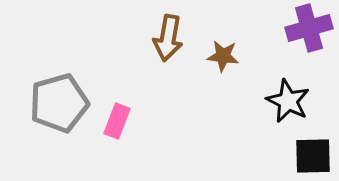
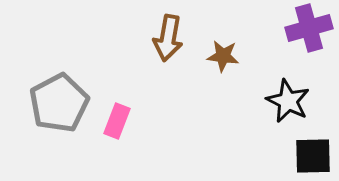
gray pentagon: rotated 12 degrees counterclockwise
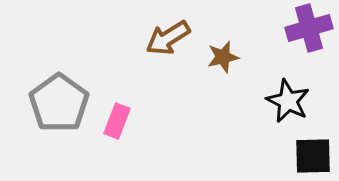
brown arrow: rotated 48 degrees clockwise
brown star: moved 1 px down; rotated 20 degrees counterclockwise
gray pentagon: rotated 8 degrees counterclockwise
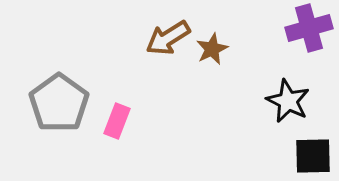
brown star: moved 11 px left, 8 px up; rotated 12 degrees counterclockwise
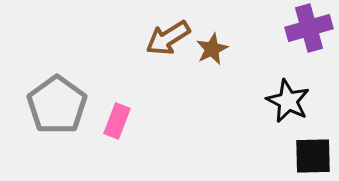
gray pentagon: moved 2 px left, 2 px down
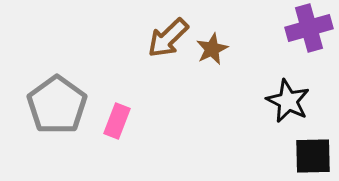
brown arrow: rotated 12 degrees counterclockwise
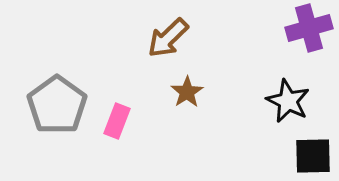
brown star: moved 25 px left, 43 px down; rotated 8 degrees counterclockwise
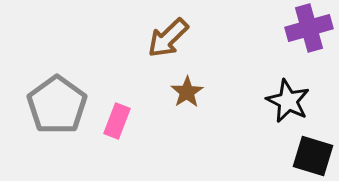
black square: rotated 18 degrees clockwise
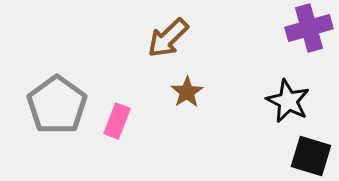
black square: moved 2 px left
